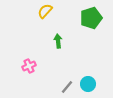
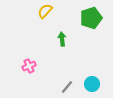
green arrow: moved 4 px right, 2 px up
cyan circle: moved 4 px right
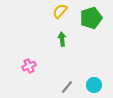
yellow semicircle: moved 15 px right
cyan circle: moved 2 px right, 1 px down
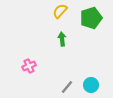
cyan circle: moved 3 px left
